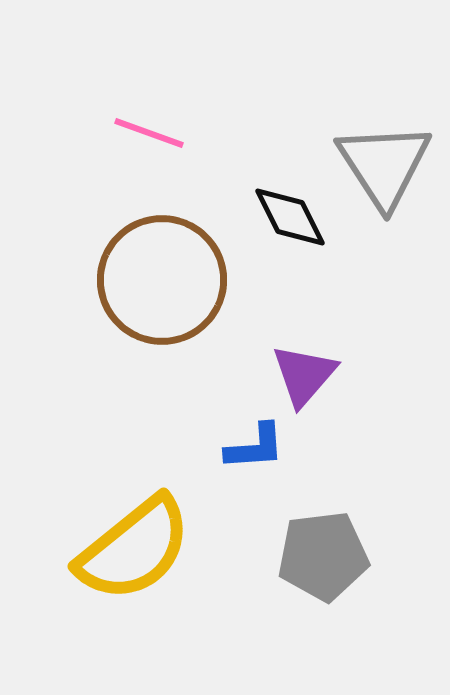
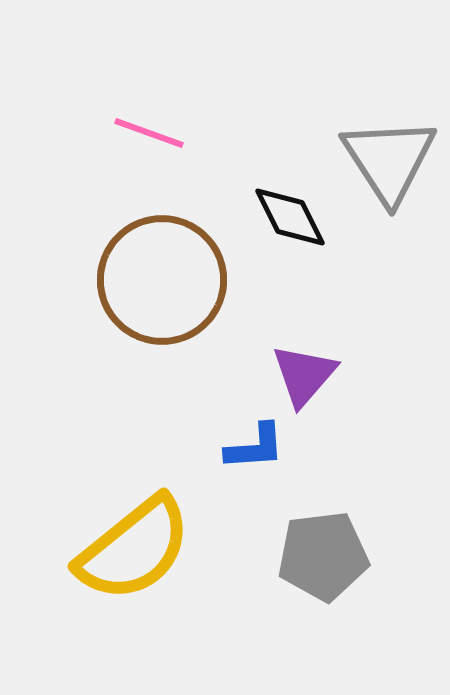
gray triangle: moved 5 px right, 5 px up
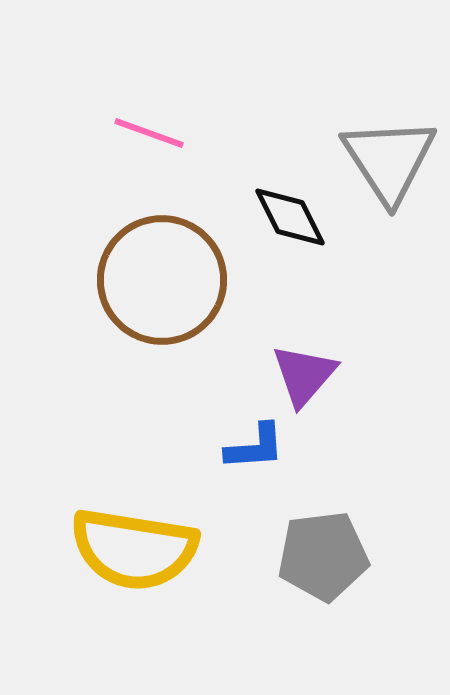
yellow semicircle: rotated 48 degrees clockwise
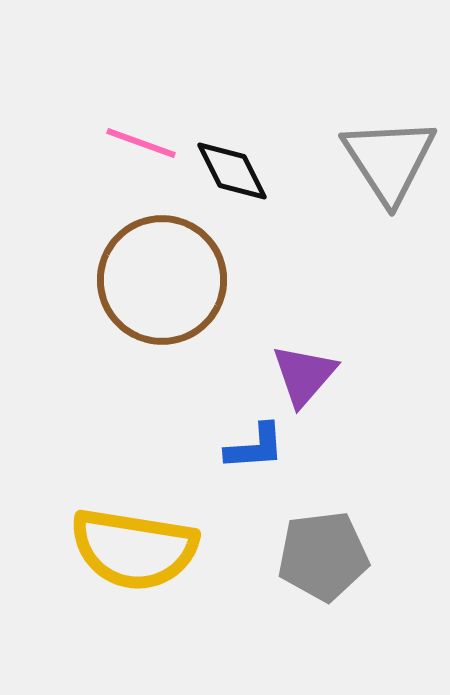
pink line: moved 8 px left, 10 px down
black diamond: moved 58 px left, 46 px up
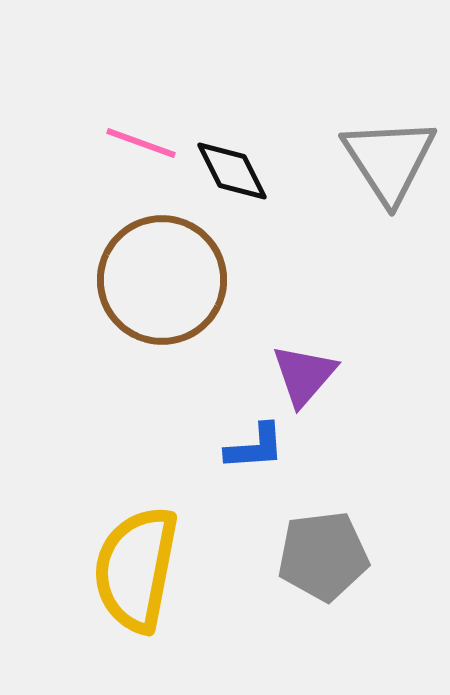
yellow semicircle: moved 2 px right, 20 px down; rotated 92 degrees clockwise
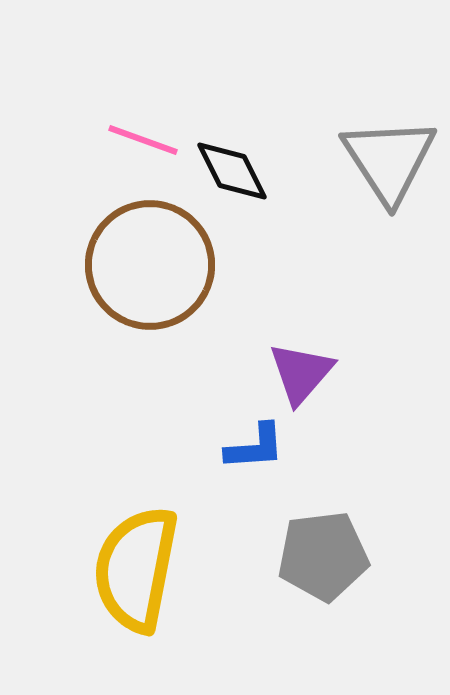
pink line: moved 2 px right, 3 px up
brown circle: moved 12 px left, 15 px up
purple triangle: moved 3 px left, 2 px up
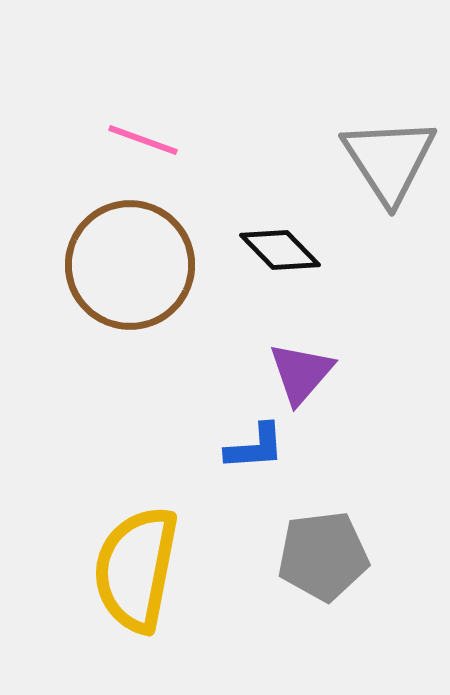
black diamond: moved 48 px right, 79 px down; rotated 18 degrees counterclockwise
brown circle: moved 20 px left
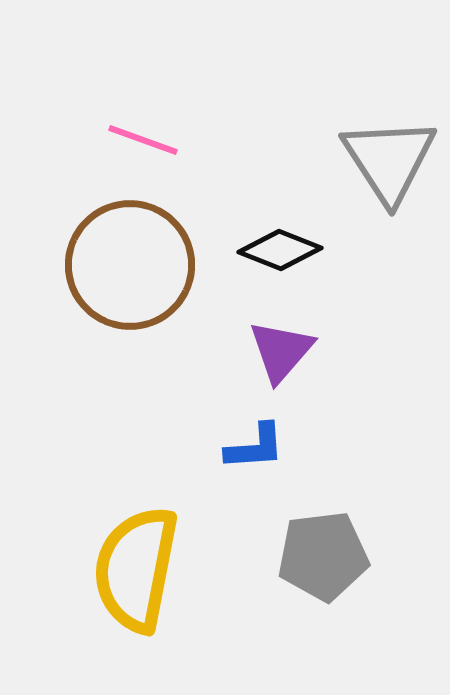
black diamond: rotated 24 degrees counterclockwise
purple triangle: moved 20 px left, 22 px up
